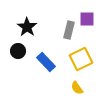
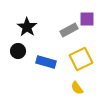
gray rectangle: rotated 48 degrees clockwise
blue rectangle: rotated 30 degrees counterclockwise
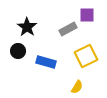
purple square: moved 4 px up
gray rectangle: moved 1 px left, 1 px up
yellow square: moved 5 px right, 3 px up
yellow semicircle: moved 1 px up; rotated 112 degrees counterclockwise
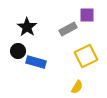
blue rectangle: moved 10 px left
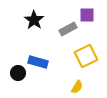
black star: moved 7 px right, 7 px up
black circle: moved 22 px down
blue rectangle: moved 2 px right
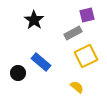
purple square: rotated 14 degrees counterclockwise
gray rectangle: moved 5 px right, 4 px down
blue rectangle: moved 3 px right; rotated 24 degrees clockwise
yellow semicircle: rotated 80 degrees counterclockwise
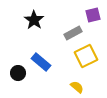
purple square: moved 6 px right
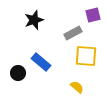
black star: rotated 18 degrees clockwise
yellow square: rotated 30 degrees clockwise
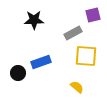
black star: rotated 18 degrees clockwise
blue rectangle: rotated 60 degrees counterclockwise
